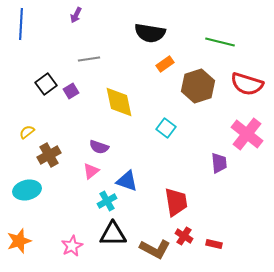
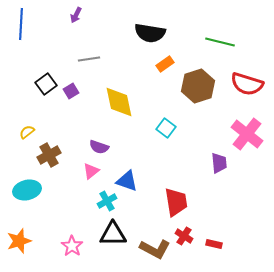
pink star: rotated 10 degrees counterclockwise
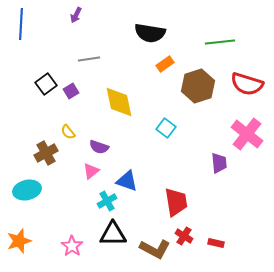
green line: rotated 20 degrees counterclockwise
yellow semicircle: moved 41 px right; rotated 91 degrees counterclockwise
brown cross: moved 3 px left, 2 px up
red rectangle: moved 2 px right, 1 px up
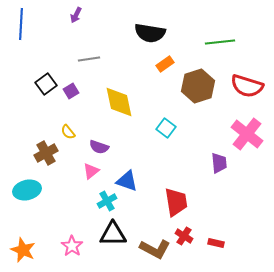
red semicircle: moved 2 px down
orange star: moved 4 px right, 9 px down; rotated 30 degrees counterclockwise
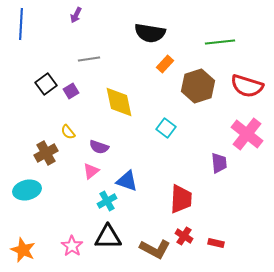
orange rectangle: rotated 12 degrees counterclockwise
red trapezoid: moved 5 px right, 3 px up; rotated 12 degrees clockwise
black triangle: moved 5 px left, 3 px down
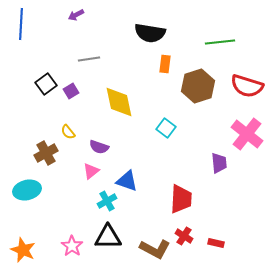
purple arrow: rotated 35 degrees clockwise
orange rectangle: rotated 36 degrees counterclockwise
